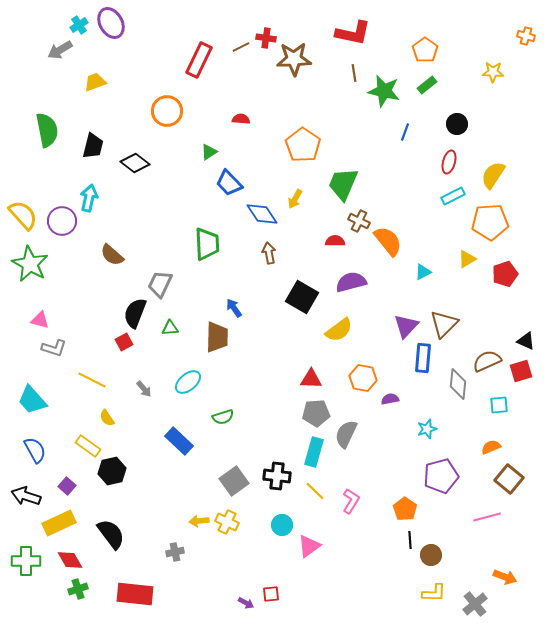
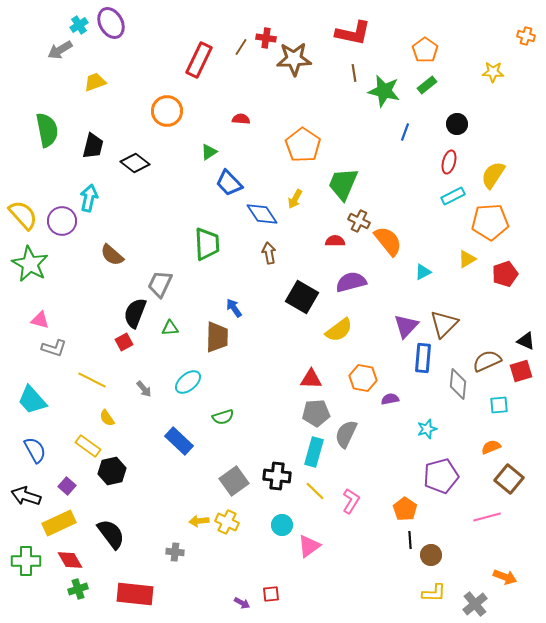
brown line at (241, 47): rotated 30 degrees counterclockwise
gray cross at (175, 552): rotated 18 degrees clockwise
purple arrow at (246, 603): moved 4 px left
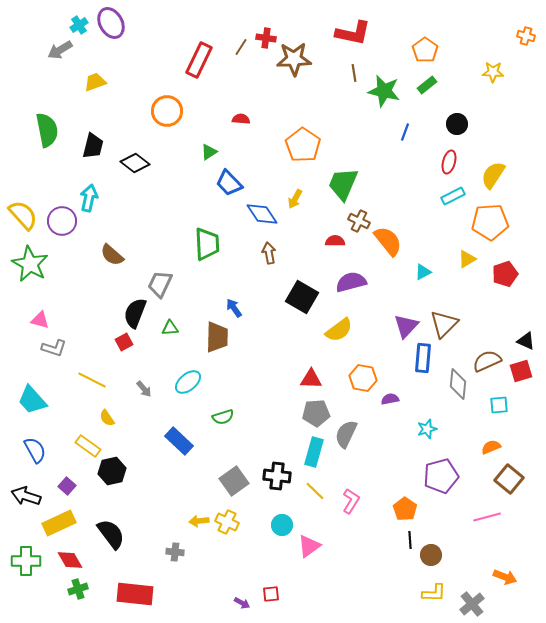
gray cross at (475, 604): moved 3 px left
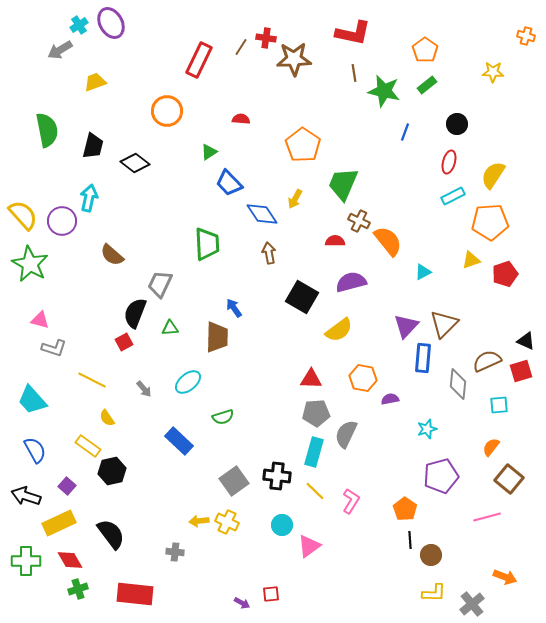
yellow triangle at (467, 259): moved 4 px right, 1 px down; rotated 12 degrees clockwise
orange semicircle at (491, 447): rotated 30 degrees counterclockwise
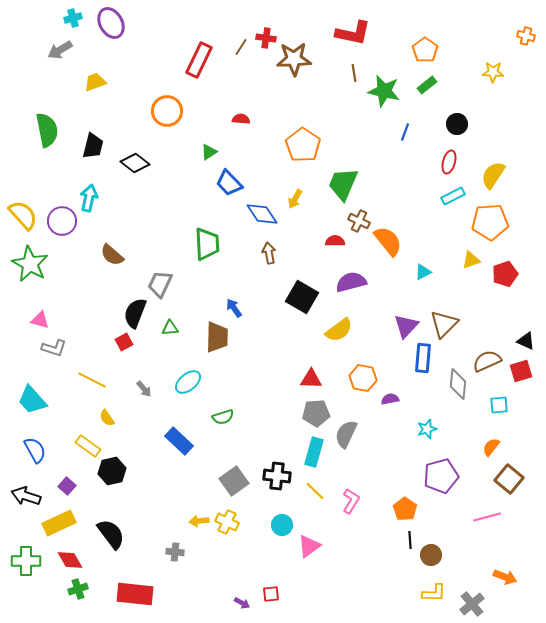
cyan cross at (79, 25): moved 6 px left, 7 px up; rotated 18 degrees clockwise
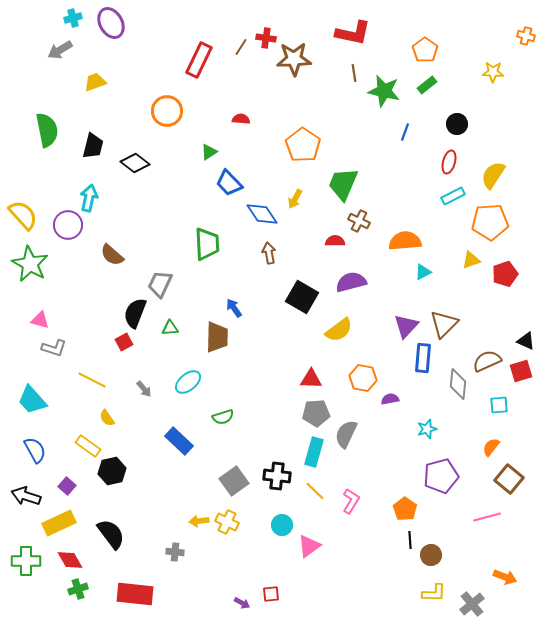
purple circle at (62, 221): moved 6 px right, 4 px down
orange semicircle at (388, 241): moved 17 px right; rotated 56 degrees counterclockwise
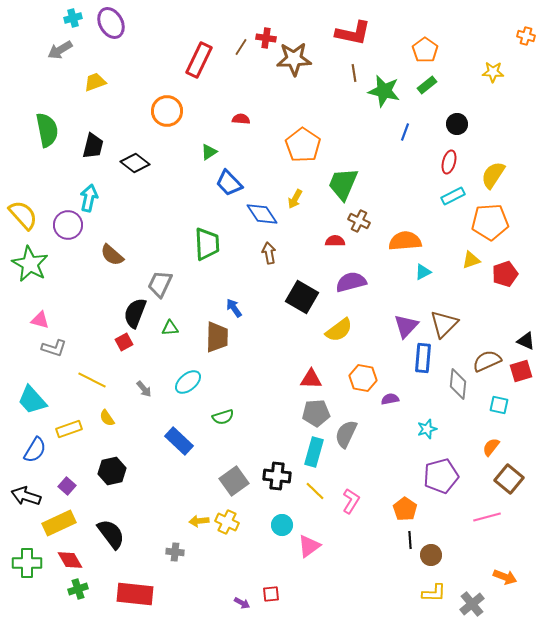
cyan square at (499, 405): rotated 18 degrees clockwise
yellow rectangle at (88, 446): moved 19 px left, 17 px up; rotated 55 degrees counterclockwise
blue semicircle at (35, 450): rotated 60 degrees clockwise
green cross at (26, 561): moved 1 px right, 2 px down
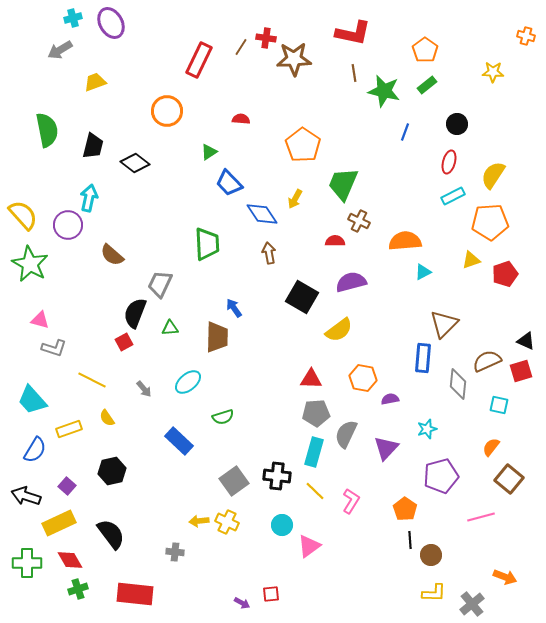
purple triangle at (406, 326): moved 20 px left, 122 px down
pink line at (487, 517): moved 6 px left
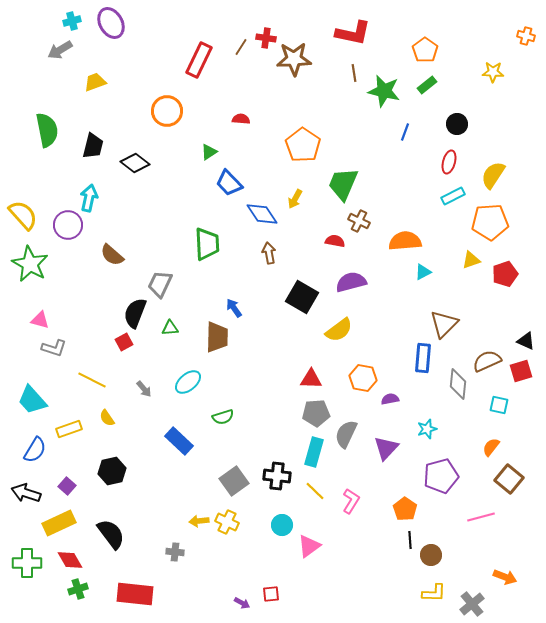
cyan cross at (73, 18): moved 1 px left, 3 px down
red semicircle at (335, 241): rotated 12 degrees clockwise
black arrow at (26, 496): moved 3 px up
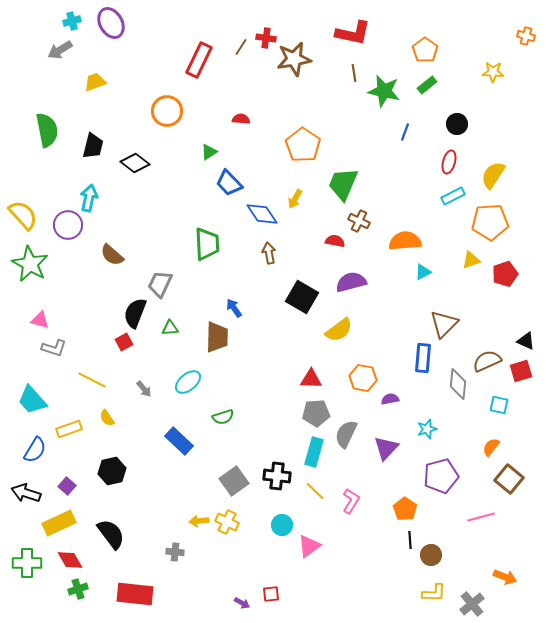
brown star at (294, 59): rotated 8 degrees counterclockwise
